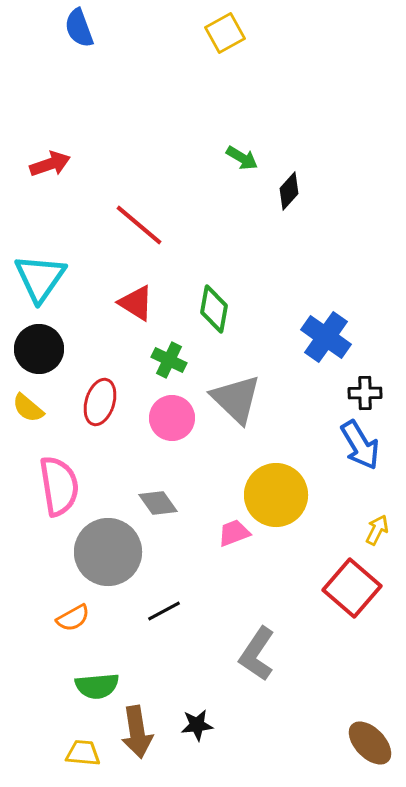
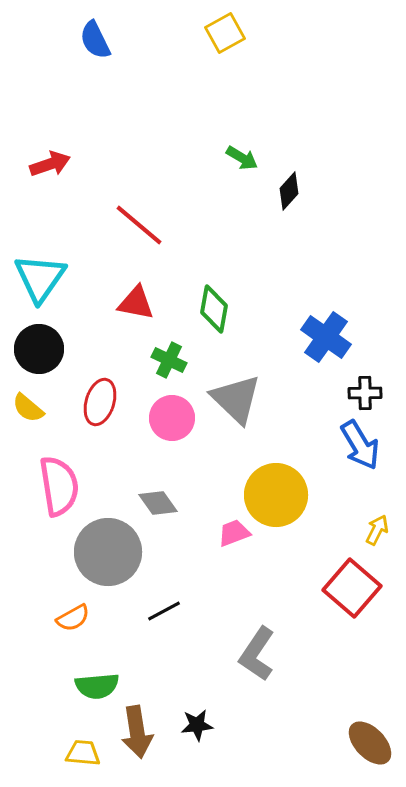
blue semicircle: moved 16 px right, 12 px down; rotated 6 degrees counterclockwise
red triangle: rotated 21 degrees counterclockwise
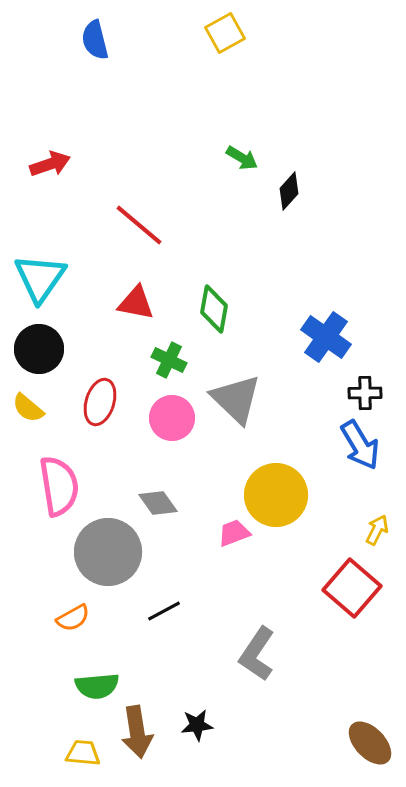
blue semicircle: rotated 12 degrees clockwise
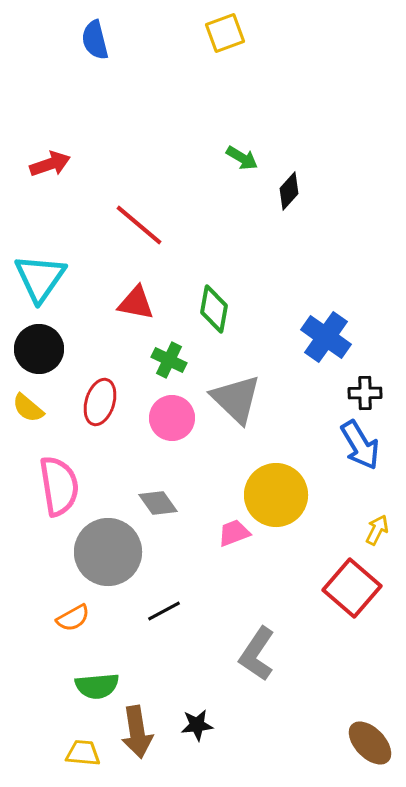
yellow square: rotated 9 degrees clockwise
